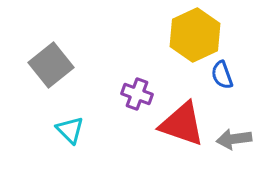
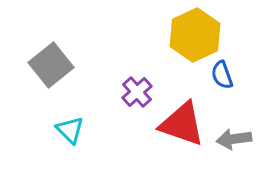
purple cross: moved 2 px up; rotated 28 degrees clockwise
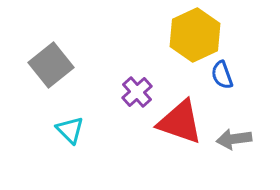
red triangle: moved 2 px left, 2 px up
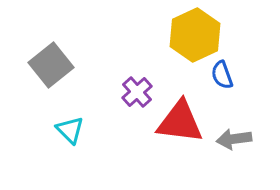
red triangle: rotated 12 degrees counterclockwise
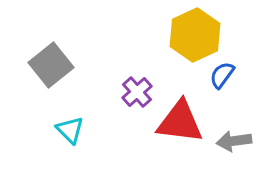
blue semicircle: rotated 56 degrees clockwise
gray arrow: moved 2 px down
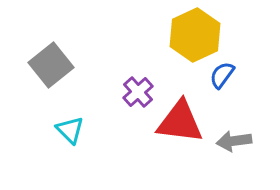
purple cross: moved 1 px right
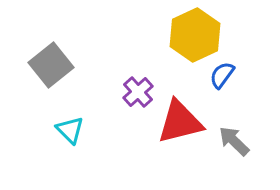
red triangle: rotated 21 degrees counterclockwise
gray arrow: rotated 52 degrees clockwise
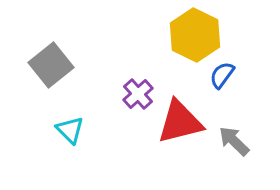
yellow hexagon: rotated 9 degrees counterclockwise
purple cross: moved 2 px down
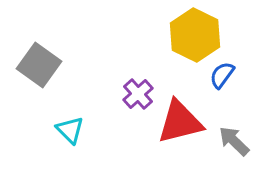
gray square: moved 12 px left; rotated 15 degrees counterclockwise
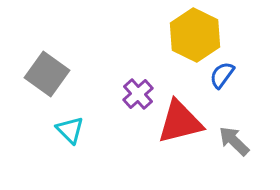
gray square: moved 8 px right, 9 px down
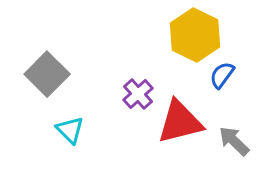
gray square: rotated 9 degrees clockwise
